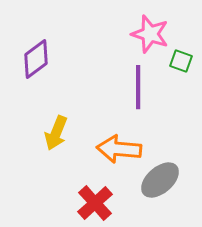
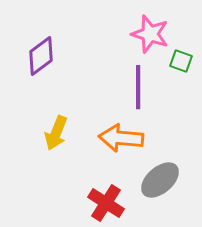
purple diamond: moved 5 px right, 3 px up
orange arrow: moved 2 px right, 11 px up
red cross: moved 11 px right; rotated 15 degrees counterclockwise
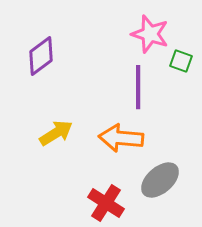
yellow arrow: rotated 144 degrees counterclockwise
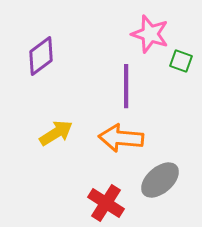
purple line: moved 12 px left, 1 px up
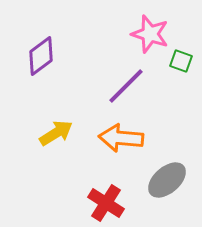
purple line: rotated 45 degrees clockwise
gray ellipse: moved 7 px right
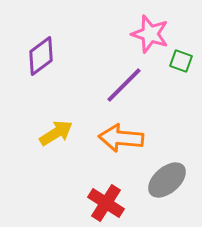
purple line: moved 2 px left, 1 px up
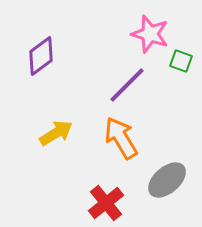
purple line: moved 3 px right
orange arrow: rotated 54 degrees clockwise
red cross: rotated 18 degrees clockwise
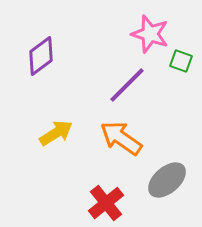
orange arrow: rotated 24 degrees counterclockwise
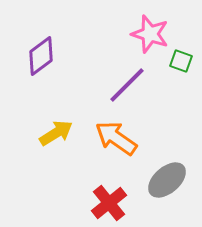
orange arrow: moved 5 px left
red cross: moved 3 px right
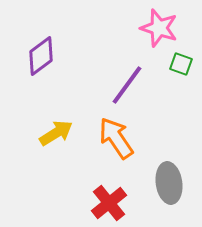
pink star: moved 9 px right, 6 px up
green square: moved 3 px down
purple line: rotated 9 degrees counterclockwise
orange arrow: rotated 21 degrees clockwise
gray ellipse: moved 2 px right, 3 px down; rotated 57 degrees counterclockwise
